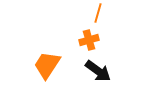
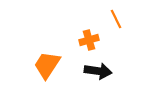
orange line: moved 18 px right, 6 px down; rotated 42 degrees counterclockwise
black arrow: rotated 28 degrees counterclockwise
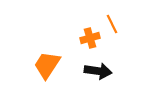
orange line: moved 4 px left, 5 px down
orange cross: moved 1 px right, 2 px up
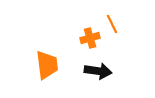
orange trapezoid: rotated 140 degrees clockwise
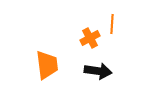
orange line: rotated 30 degrees clockwise
orange cross: rotated 12 degrees counterclockwise
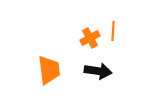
orange line: moved 1 px right, 7 px down
orange trapezoid: moved 2 px right, 5 px down
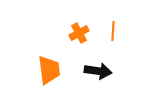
orange cross: moved 11 px left, 5 px up
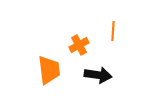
orange cross: moved 12 px down
black arrow: moved 4 px down
